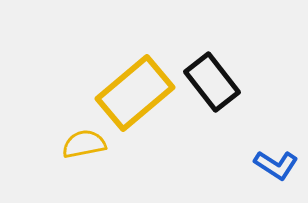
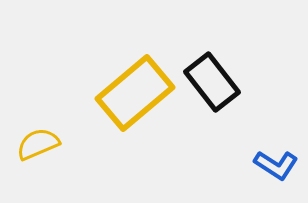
yellow semicircle: moved 46 px left; rotated 12 degrees counterclockwise
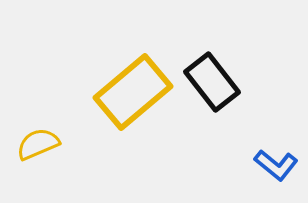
yellow rectangle: moved 2 px left, 1 px up
blue L-shape: rotated 6 degrees clockwise
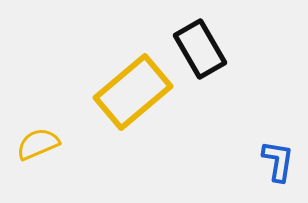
black rectangle: moved 12 px left, 33 px up; rotated 8 degrees clockwise
blue L-shape: moved 2 px right, 4 px up; rotated 120 degrees counterclockwise
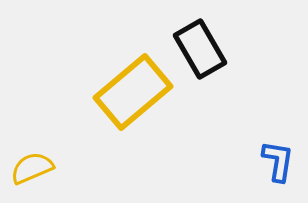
yellow semicircle: moved 6 px left, 24 px down
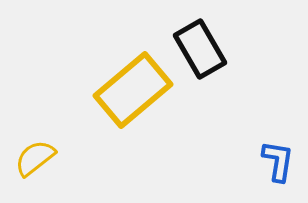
yellow rectangle: moved 2 px up
yellow semicircle: moved 3 px right, 10 px up; rotated 15 degrees counterclockwise
